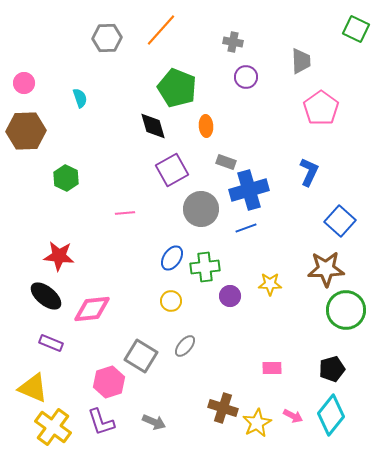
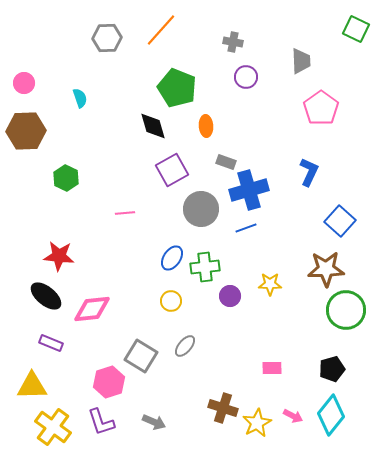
yellow triangle at (33, 388): moved 1 px left, 2 px up; rotated 24 degrees counterclockwise
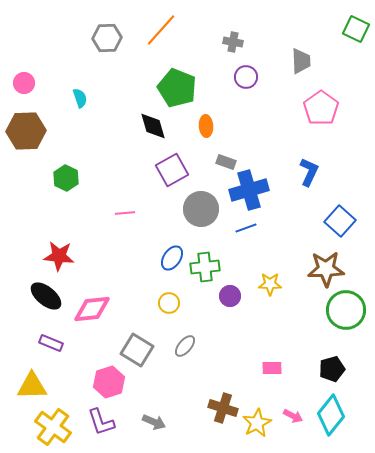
yellow circle at (171, 301): moved 2 px left, 2 px down
gray square at (141, 356): moved 4 px left, 6 px up
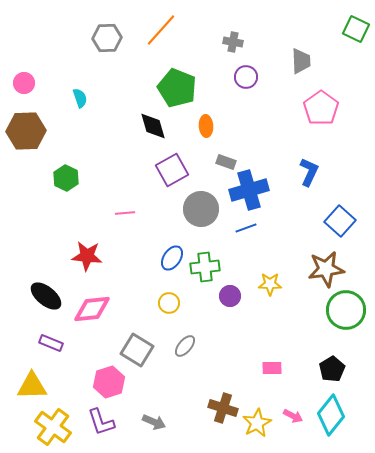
red star at (59, 256): moved 28 px right
brown star at (326, 269): rotated 6 degrees counterclockwise
black pentagon at (332, 369): rotated 15 degrees counterclockwise
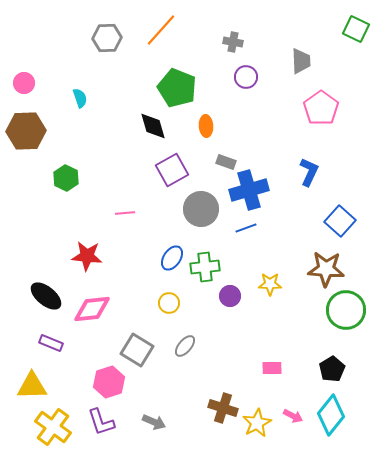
brown star at (326, 269): rotated 12 degrees clockwise
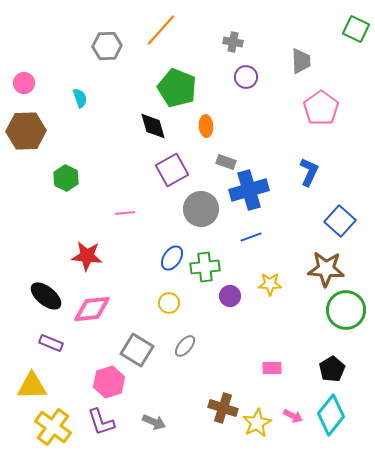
gray hexagon at (107, 38): moved 8 px down
blue line at (246, 228): moved 5 px right, 9 px down
